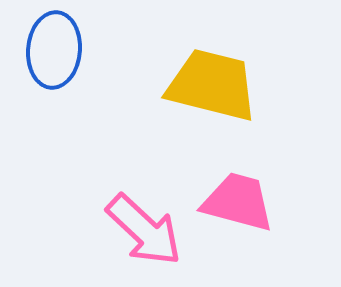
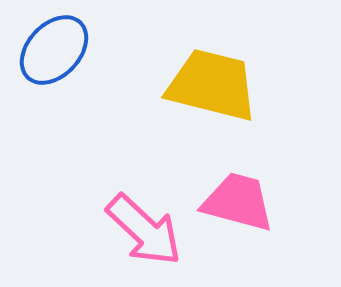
blue ellipse: rotated 38 degrees clockwise
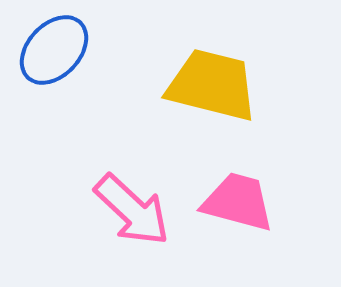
pink arrow: moved 12 px left, 20 px up
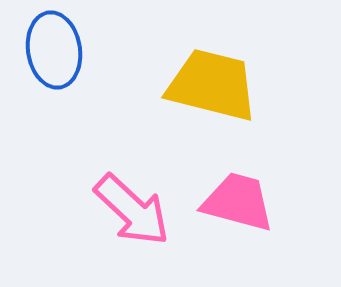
blue ellipse: rotated 52 degrees counterclockwise
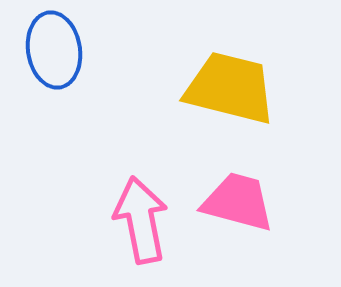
yellow trapezoid: moved 18 px right, 3 px down
pink arrow: moved 9 px right, 10 px down; rotated 144 degrees counterclockwise
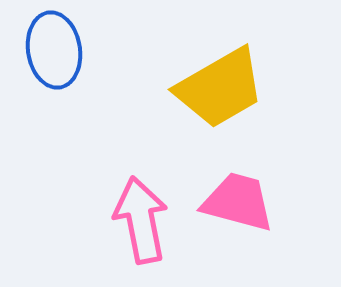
yellow trapezoid: moved 10 px left; rotated 136 degrees clockwise
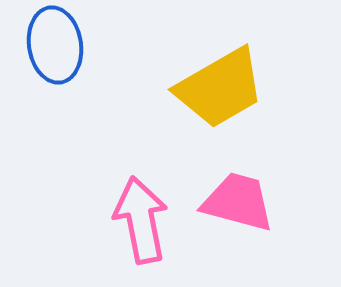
blue ellipse: moved 1 px right, 5 px up
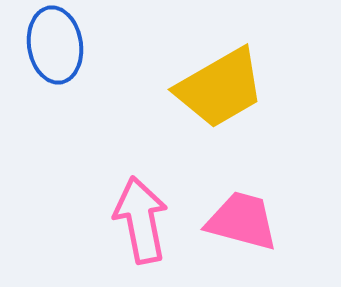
pink trapezoid: moved 4 px right, 19 px down
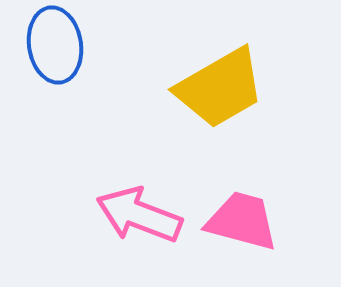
pink arrow: moved 2 px left, 5 px up; rotated 58 degrees counterclockwise
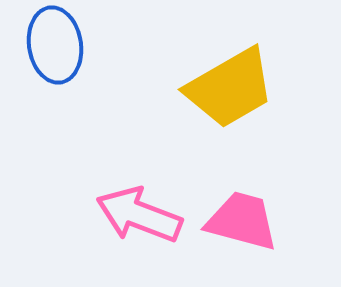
yellow trapezoid: moved 10 px right
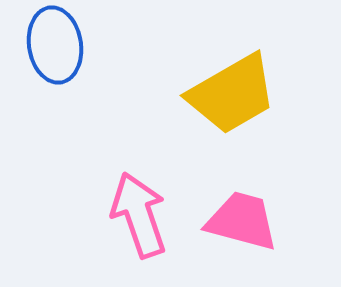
yellow trapezoid: moved 2 px right, 6 px down
pink arrow: rotated 50 degrees clockwise
